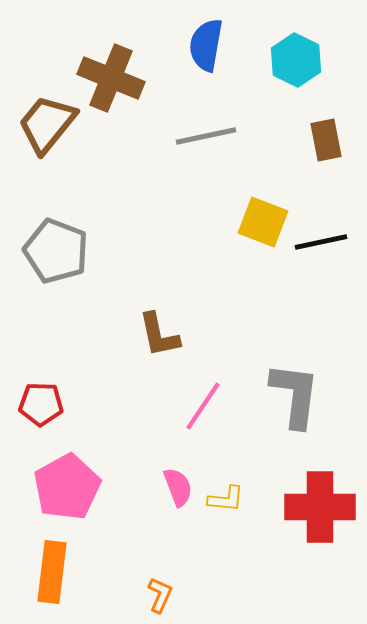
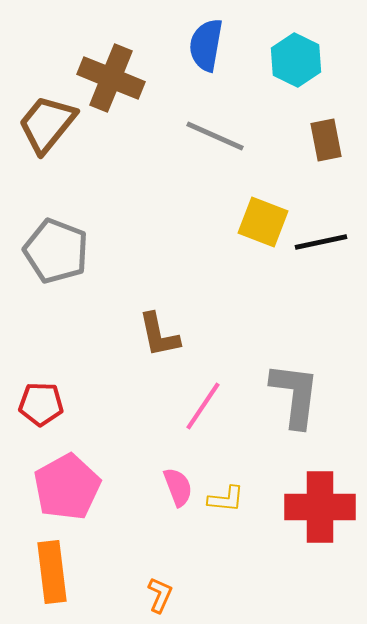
gray line: moved 9 px right; rotated 36 degrees clockwise
orange rectangle: rotated 14 degrees counterclockwise
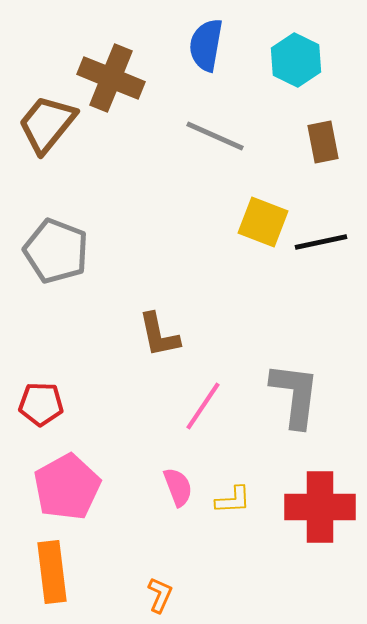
brown rectangle: moved 3 px left, 2 px down
yellow L-shape: moved 7 px right, 1 px down; rotated 9 degrees counterclockwise
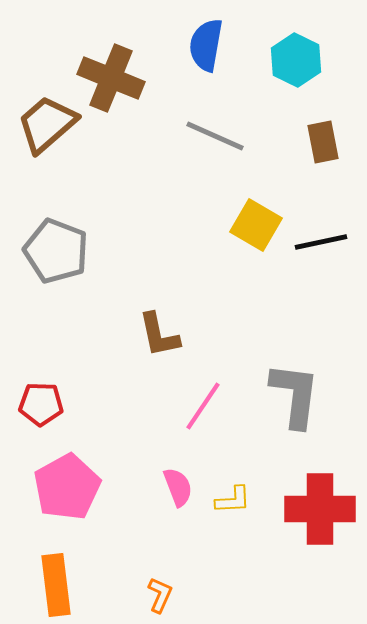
brown trapezoid: rotated 10 degrees clockwise
yellow square: moved 7 px left, 3 px down; rotated 9 degrees clockwise
red cross: moved 2 px down
orange rectangle: moved 4 px right, 13 px down
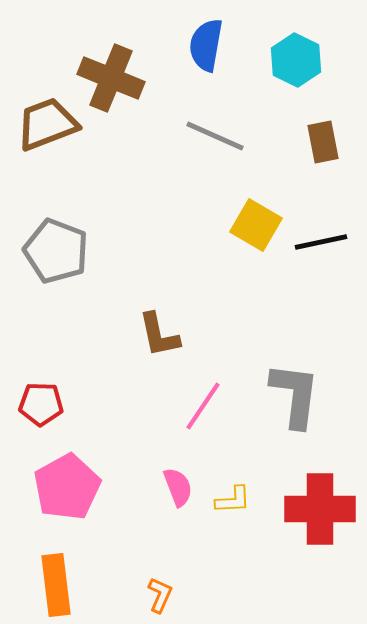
brown trapezoid: rotated 20 degrees clockwise
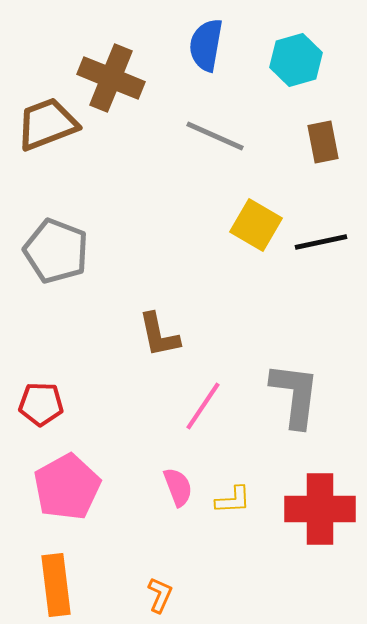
cyan hexagon: rotated 18 degrees clockwise
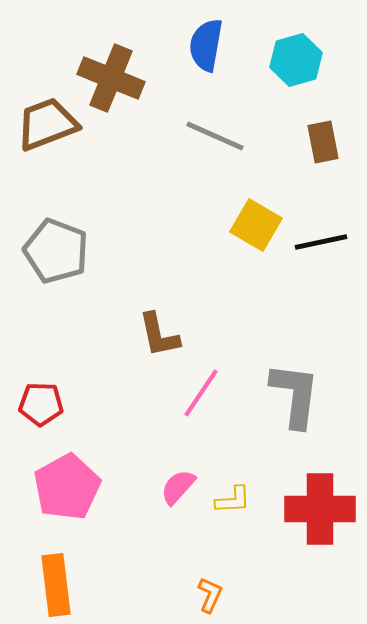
pink line: moved 2 px left, 13 px up
pink semicircle: rotated 117 degrees counterclockwise
orange L-shape: moved 50 px right
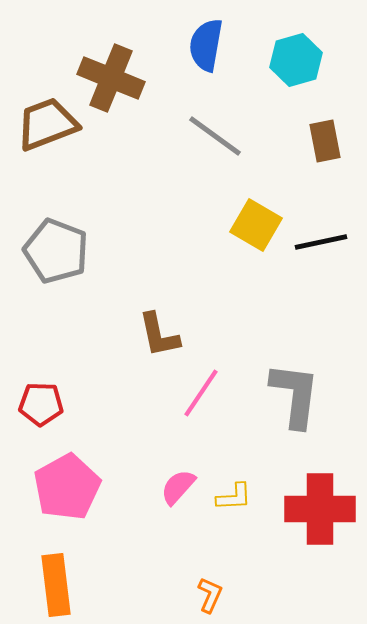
gray line: rotated 12 degrees clockwise
brown rectangle: moved 2 px right, 1 px up
yellow L-shape: moved 1 px right, 3 px up
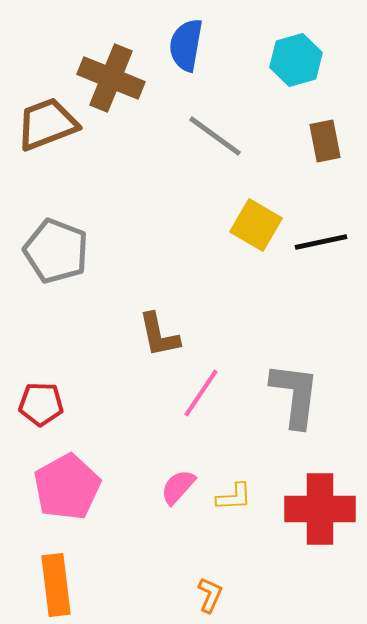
blue semicircle: moved 20 px left
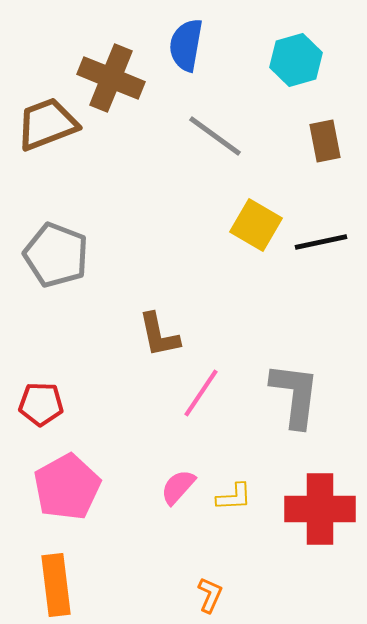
gray pentagon: moved 4 px down
